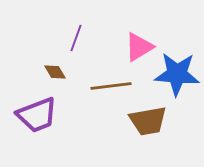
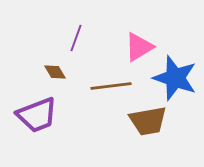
blue star: moved 2 px left, 4 px down; rotated 15 degrees clockwise
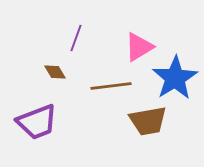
blue star: rotated 21 degrees clockwise
purple trapezoid: moved 7 px down
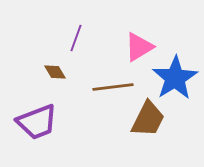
brown line: moved 2 px right, 1 px down
brown trapezoid: moved 2 px up; rotated 54 degrees counterclockwise
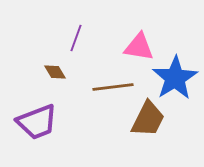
pink triangle: rotated 40 degrees clockwise
